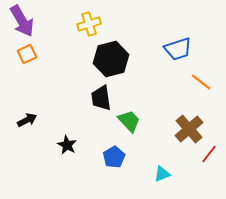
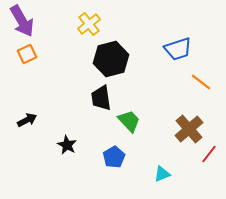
yellow cross: rotated 20 degrees counterclockwise
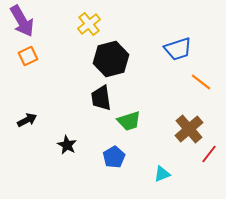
orange square: moved 1 px right, 2 px down
green trapezoid: rotated 115 degrees clockwise
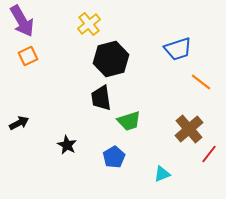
black arrow: moved 8 px left, 3 px down
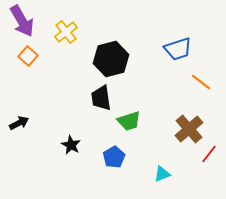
yellow cross: moved 23 px left, 8 px down
orange square: rotated 24 degrees counterclockwise
black star: moved 4 px right
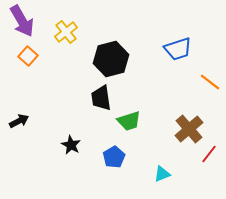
orange line: moved 9 px right
black arrow: moved 2 px up
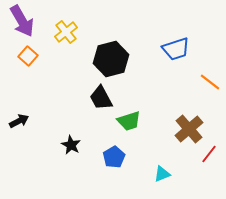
blue trapezoid: moved 2 px left
black trapezoid: rotated 20 degrees counterclockwise
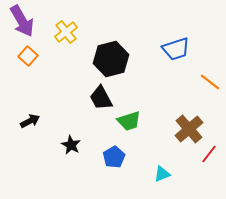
black arrow: moved 11 px right
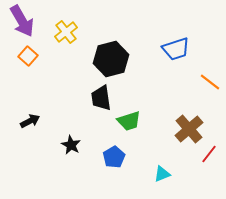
black trapezoid: rotated 20 degrees clockwise
